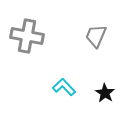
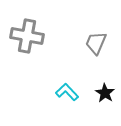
gray trapezoid: moved 7 px down
cyan L-shape: moved 3 px right, 5 px down
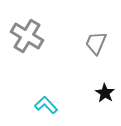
gray cross: rotated 20 degrees clockwise
cyan L-shape: moved 21 px left, 13 px down
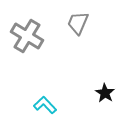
gray trapezoid: moved 18 px left, 20 px up
cyan L-shape: moved 1 px left
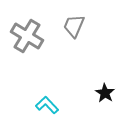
gray trapezoid: moved 4 px left, 3 px down
cyan L-shape: moved 2 px right
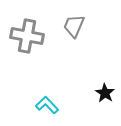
gray cross: rotated 20 degrees counterclockwise
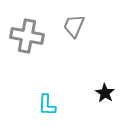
cyan L-shape: rotated 135 degrees counterclockwise
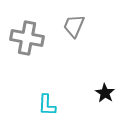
gray cross: moved 2 px down
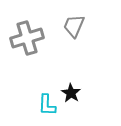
gray cross: rotated 28 degrees counterclockwise
black star: moved 34 px left
